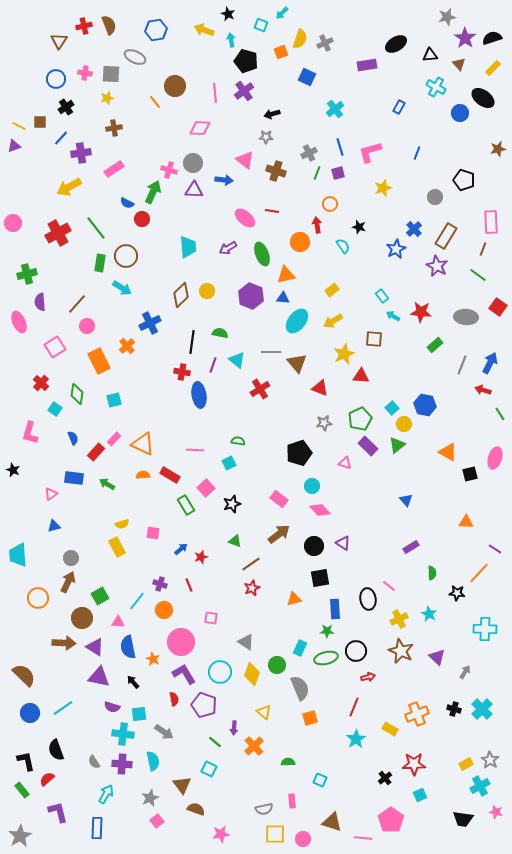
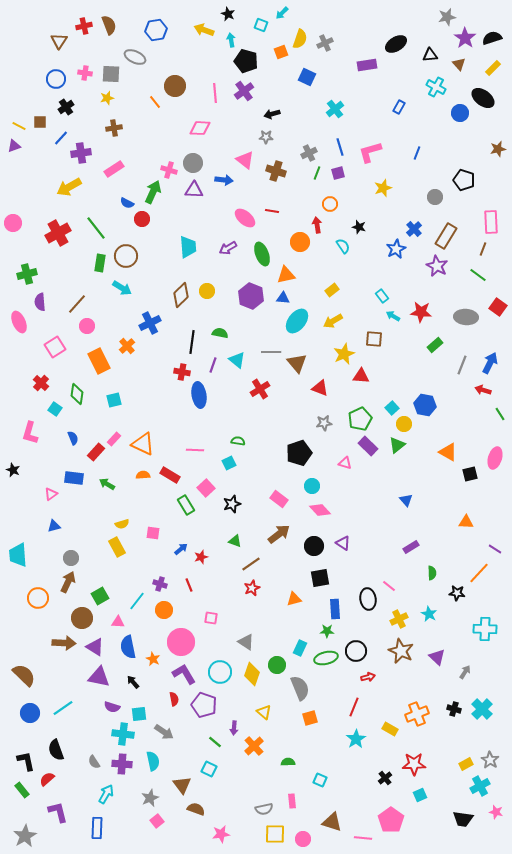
gray star at (20, 836): moved 5 px right
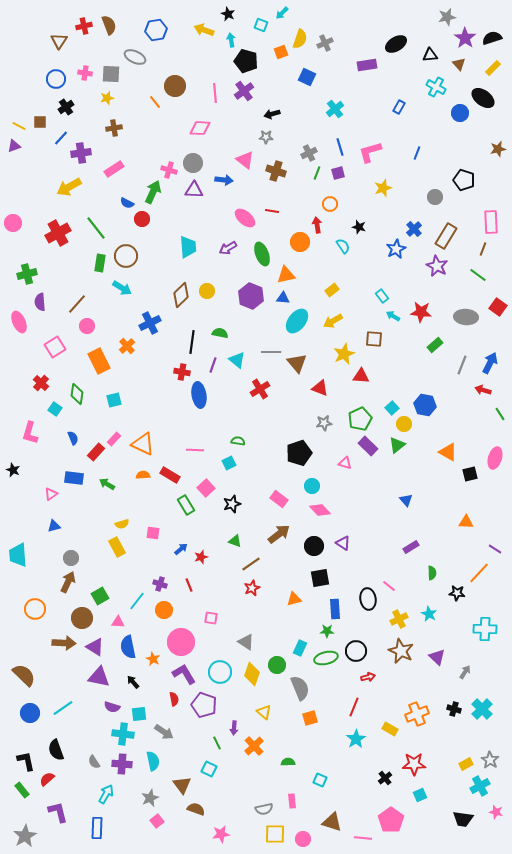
orange circle at (38, 598): moved 3 px left, 11 px down
green line at (215, 742): moved 2 px right, 1 px down; rotated 24 degrees clockwise
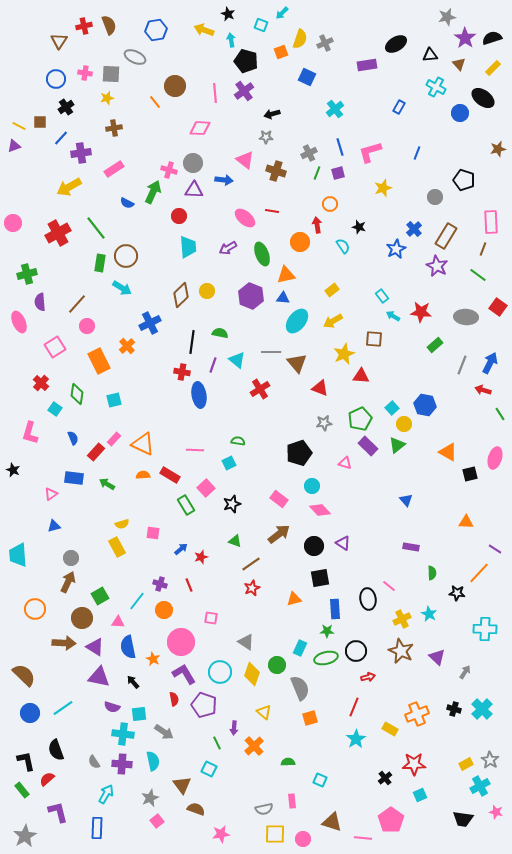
red circle at (142, 219): moved 37 px right, 3 px up
purple rectangle at (411, 547): rotated 42 degrees clockwise
yellow cross at (399, 619): moved 3 px right
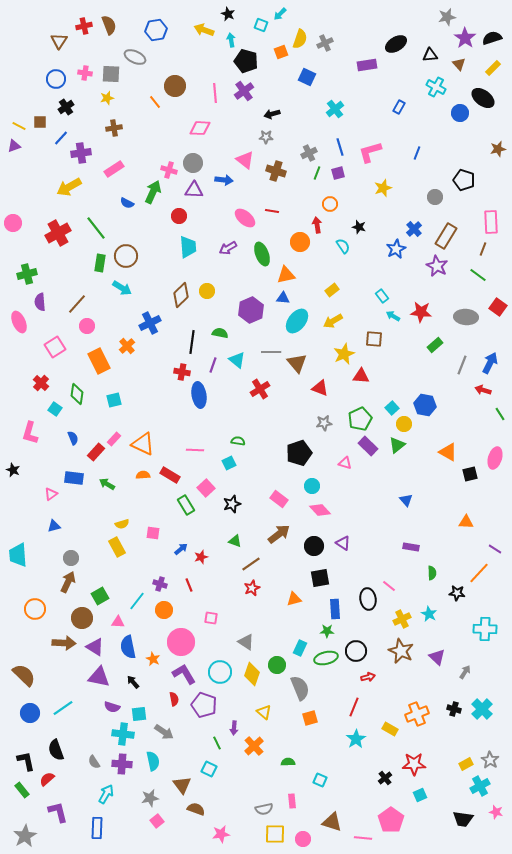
cyan arrow at (282, 13): moved 2 px left, 1 px down
purple hexagon at (251, 296): moved 14 px down; rotated 15 degrees clockwise
gray star at (150, 798): rotated 12 degrees clockwise
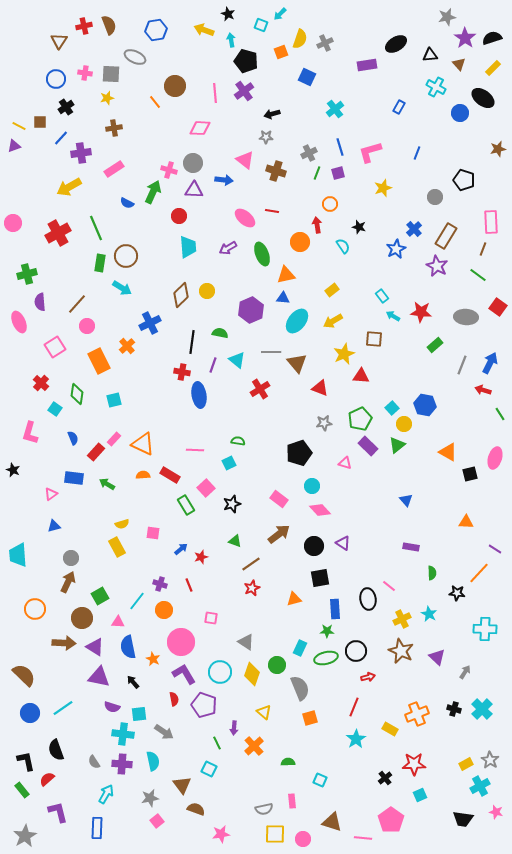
green line at (96, 228): rotated 15 degrees clockwise
